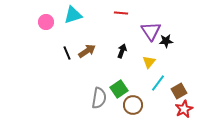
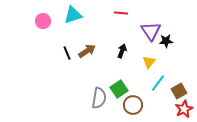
pink circle: moved 3 px left, 1 px up
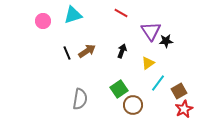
red line: rotated 24 degrees clockwise
yellow triangle: moved 1 px left, 1 px down; rotated 16 degrees clockwise
gray semicircle: moved 19 px left, 1 px down
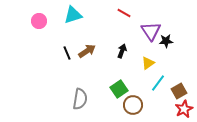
red line: moved 3 px right
pink circle: moved 4 px left
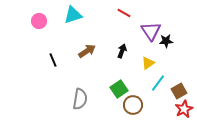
black line: moved 14 px left, 7 px down
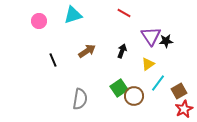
purple triangle: moved 5 px down
yellow triangle: moved 1 px down
green square: moved 1 px up
brown circle: moved 1 px right, 9 px up
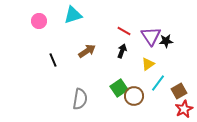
red line: moved 18 px down
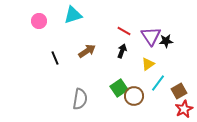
black line: moved 2 px right, 2 px up
